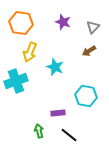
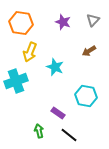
gray triangle: moved 7 px up
purple rectangle: rotated 40 degrees clockwise
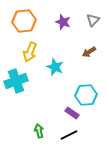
orange hexagon: moved 3 px right, 2 px up; rotated 15 degrees counterclockwise
brown arrow: moved 1 px down
cyan hexagon: moved 1 px up; rotated 15 degrees counterclockwise
purple rectangle: moved 14 px right
black line: rotated 66 degrees counterclockwise
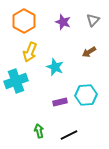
orange hexagon: rotated 25 degrees counterclockwise
purple rectangle: moved 12 px left, 11 px up; rotated 48 degrees counterclockwise
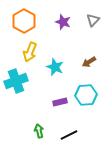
brown arrow: moved 10 px down
